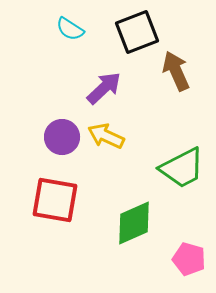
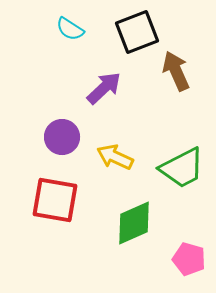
yellow arrow: moved 9 px right, 21 px down
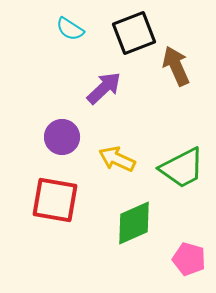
black square: moved 3 px left, 1 px down
brown arrow: moved 5 px up
yellow arrow: moved 2 px right, 2 px down
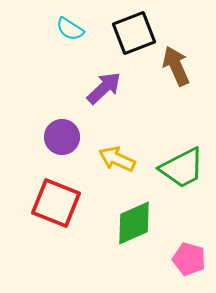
red square: moved 1 px right, 3 px down; rotated 12 degrees clockwise
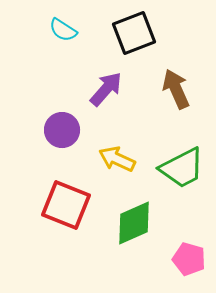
cyan semicircle: moved 7 px left, 1 px down
brown arrow: moved 23 px down
purple arrow: moved 2 px right, 1 px down; rotated 6 degrees counterclockwise
purple circle: moved 7 px up
red square: moved 10 px right, 2 px down
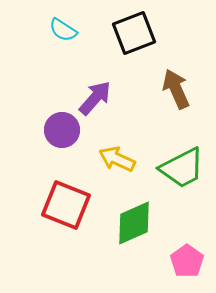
purple arrow: moved 11 px left, 9 px down
pink pentagon: moved 2 px left, 2 px down; rotated 20 degrees clockwise
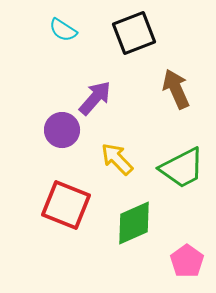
yellow arrow: rotated 21 degrees clockwise
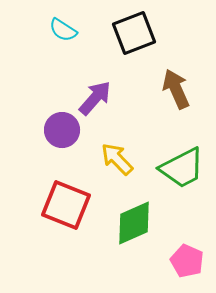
pink pentagon: rotated 12 degrees counterclockwise
